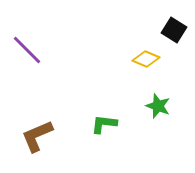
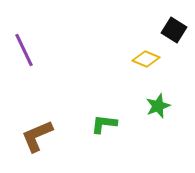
purple line: moved 3 px left; rotated 20 degrees clockwise
green star: rotated 30 degrees clockwise
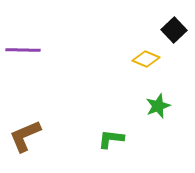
black square: rotated 15 degrees clockwise
purple line: moved 1 px left; rotated 64 degrees counterclockwise
green L-shape: moved 7 px right, 15 px down
brown L-shape: moved 12 px left
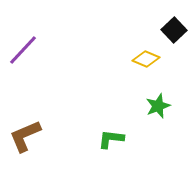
purple line: rotated 48 degrees counterclockwise
